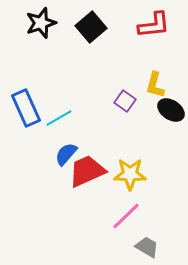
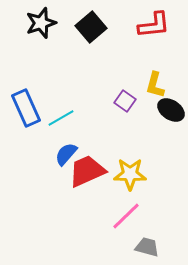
cyan line: moved 2 px right
gray trapezoid: rotated 15 degrees counterclockwise
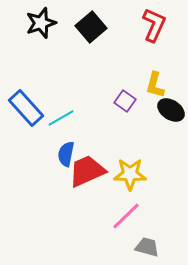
red L-shape: rotated 60 degrees counterclockwise
blue rectangle: rotated 18 degrees counterclockwise
blue semicircle: rotated 30 degrees counterclockwise
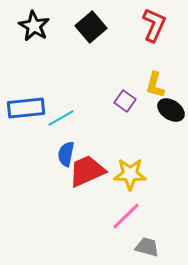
black star: moved 7 px left, 3 px down; rotated 24 degrees counterclockwise
blue rectangle: rotated 54 degrees counterclockwise
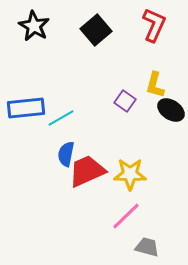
black square: moved 5 px right, 3 px down
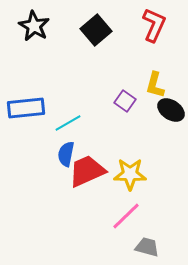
cyan line: moved 7 px right, 5 px down
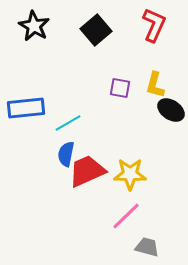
purple square: moved 5 px left, 13 px up; rotated 25 degrees counterclockwise
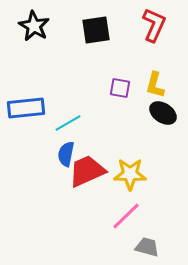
black square: rotated 32 degrees clockwise
black ellipse: moved 8 px left, 3 px down
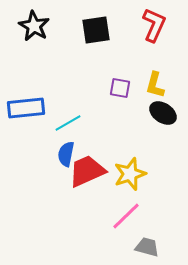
yellow star: rotated 20 degrees counterclockwise
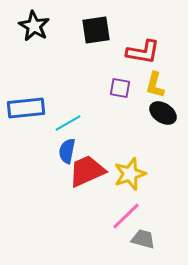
red L-shape: moved 11 px left, 27 px down; rotated 76 degrees clockwise
blue semicircle: moved 1 px right, 3 px up
gray trapezoid: moved 4 px left, 8 px up
